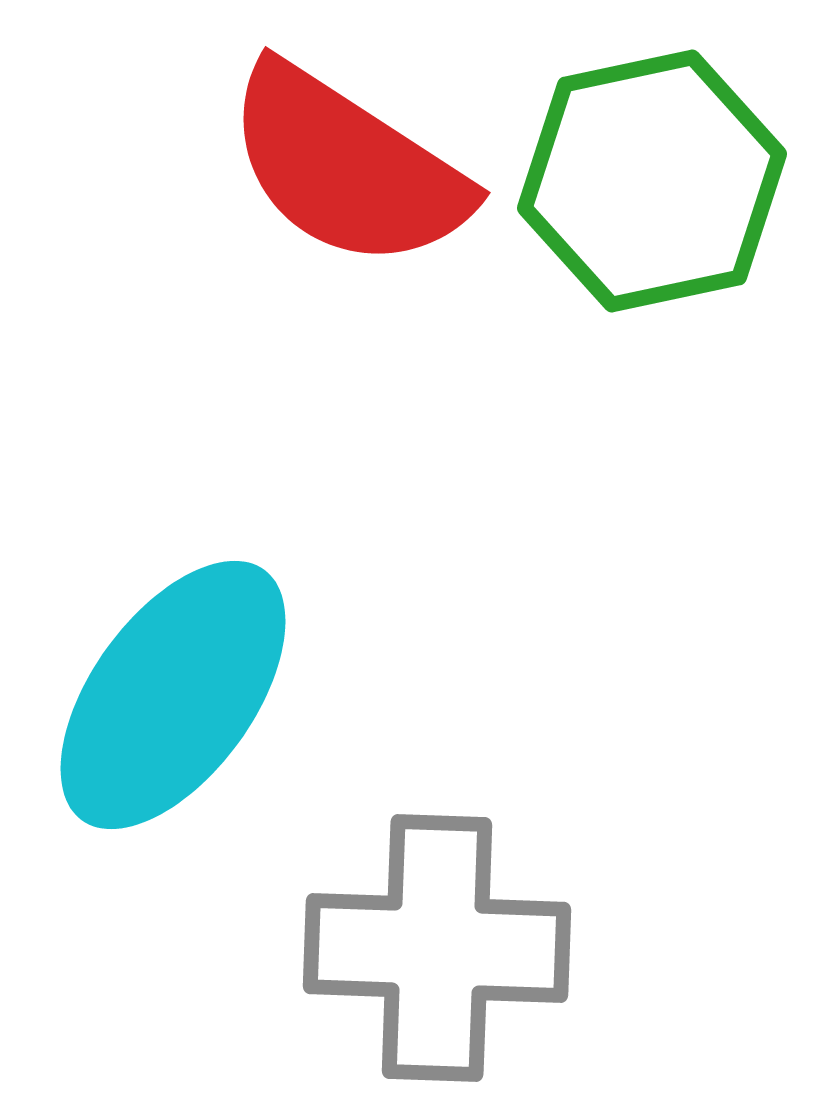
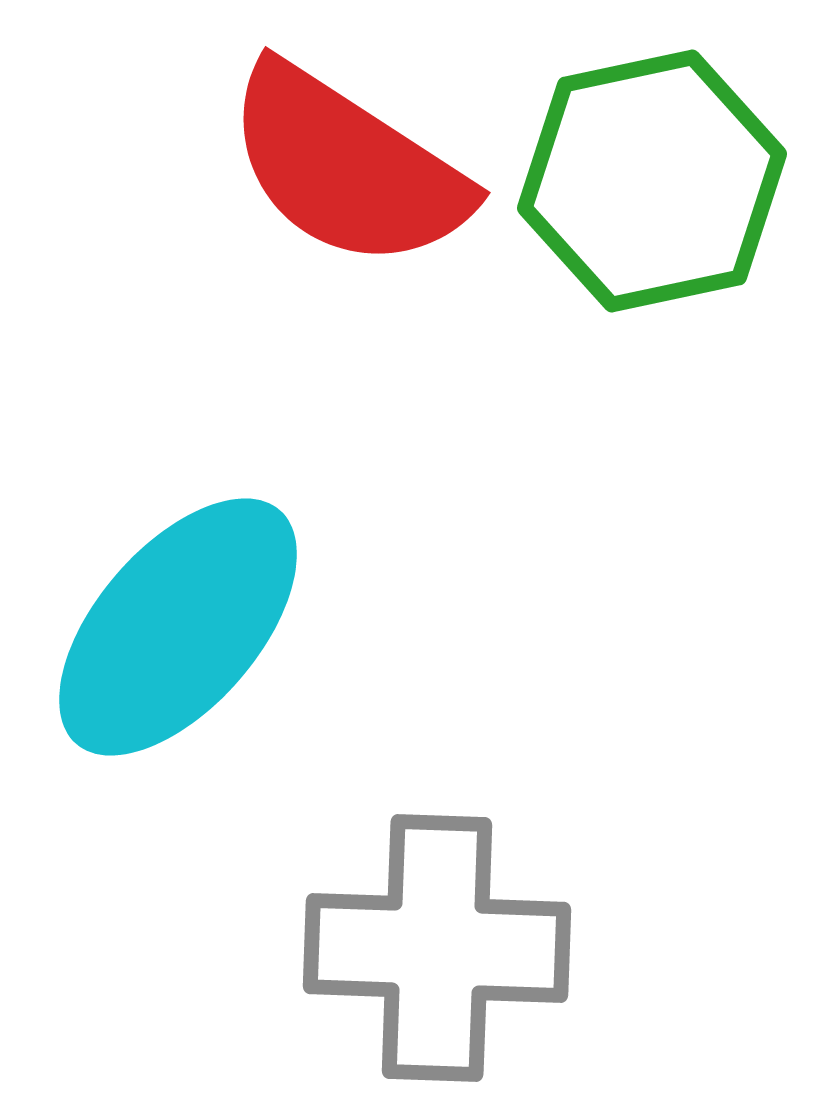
cyan ellipse: moved 5 px right, 68 px up; rotated 5 degrees clockwise
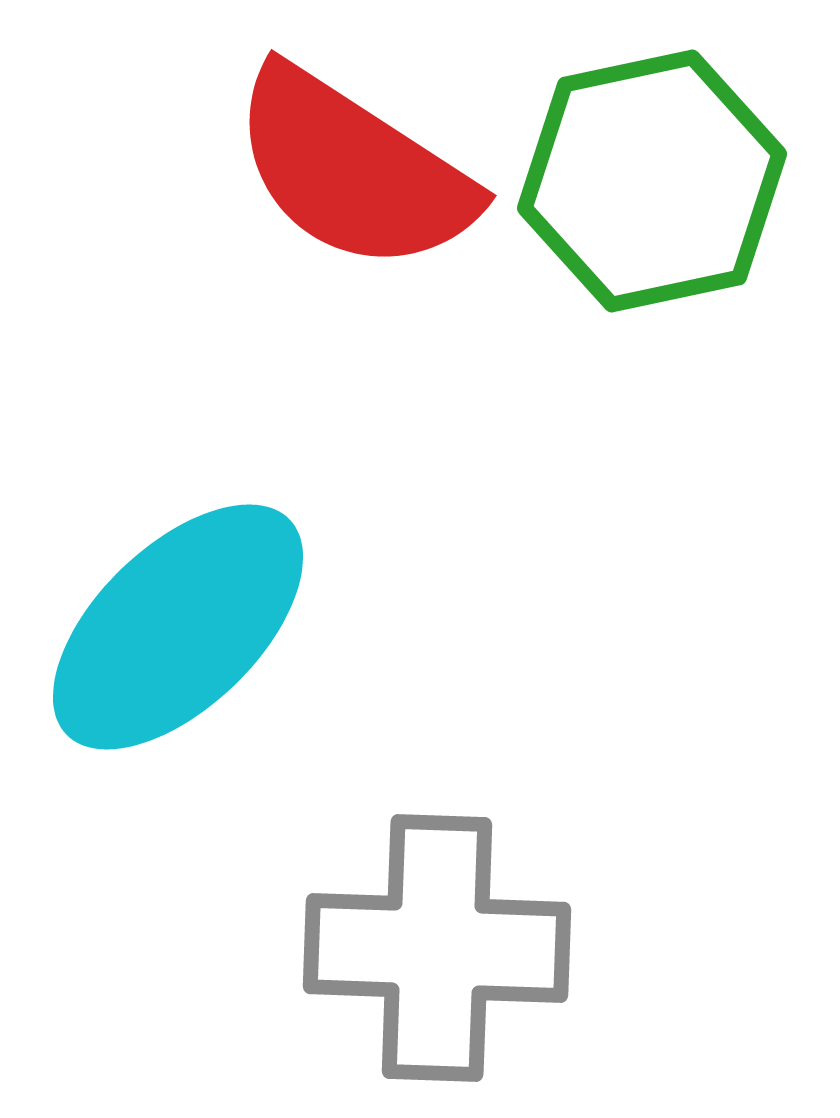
red semicircle: moved 6 px right, 3 px down
cyan ellipse: rotated 5 degrees clockwise
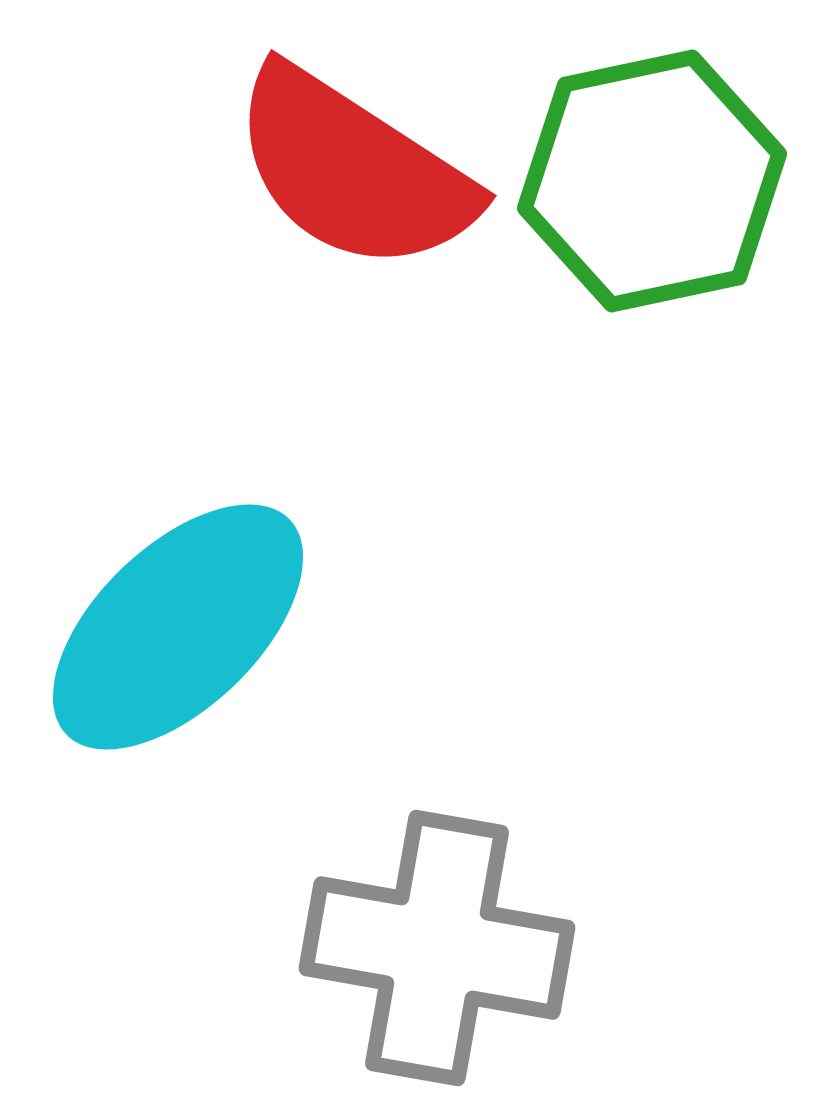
gray cross: rotated 8 degrees clockwise
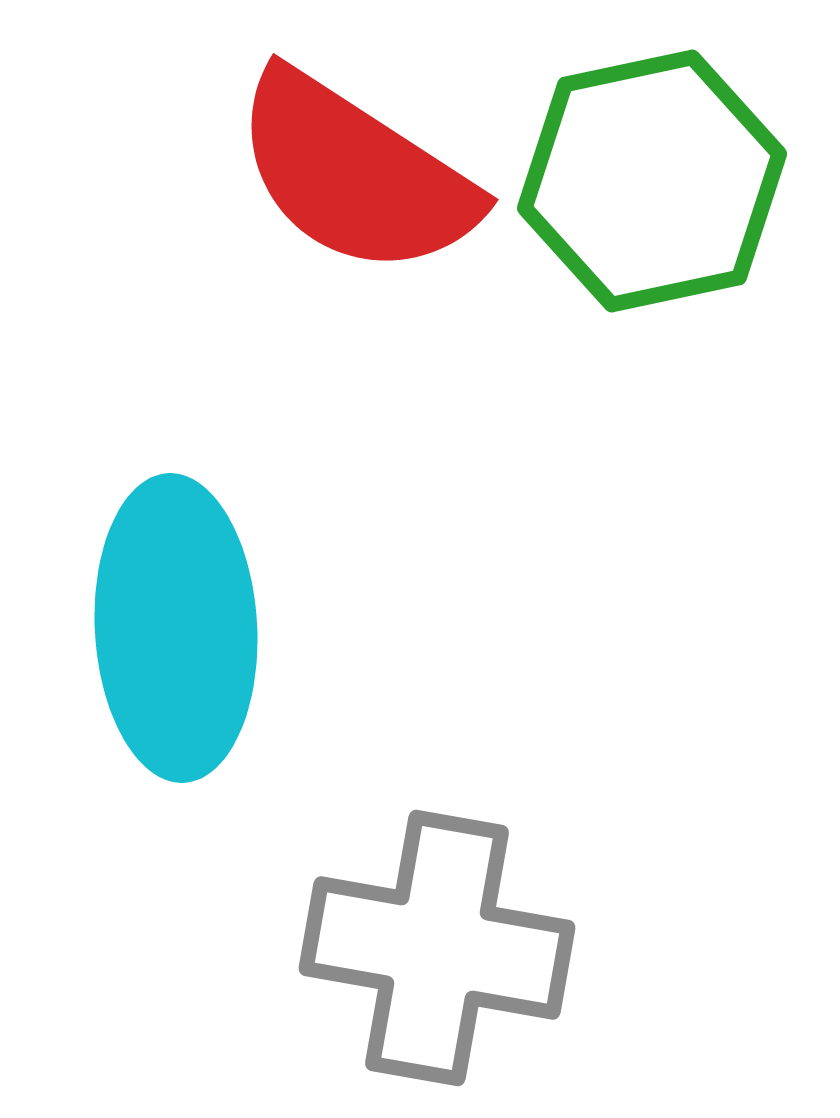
red semicircle: moved 2 px right, 4 px down
cyan ellipse: moved 2 px left, 1 px down; rotated 49 degrees counterclockwise
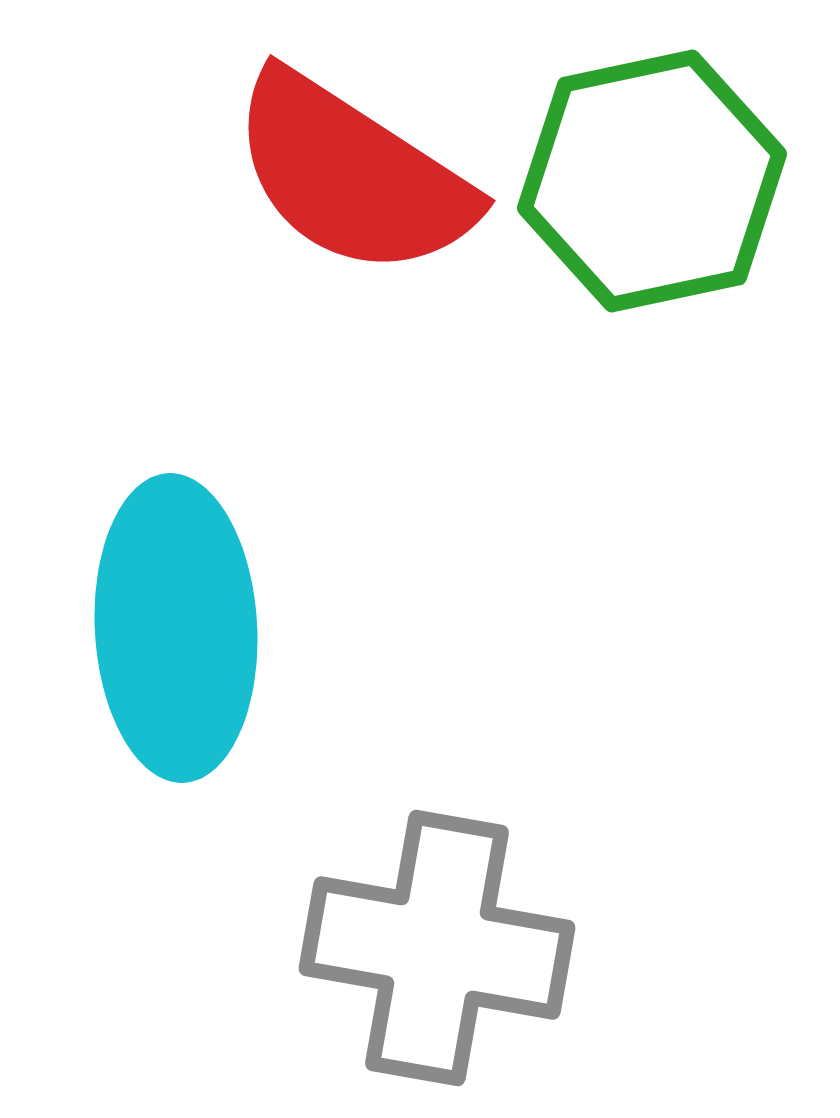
red semicircle: moved 3 px left, 1 px down
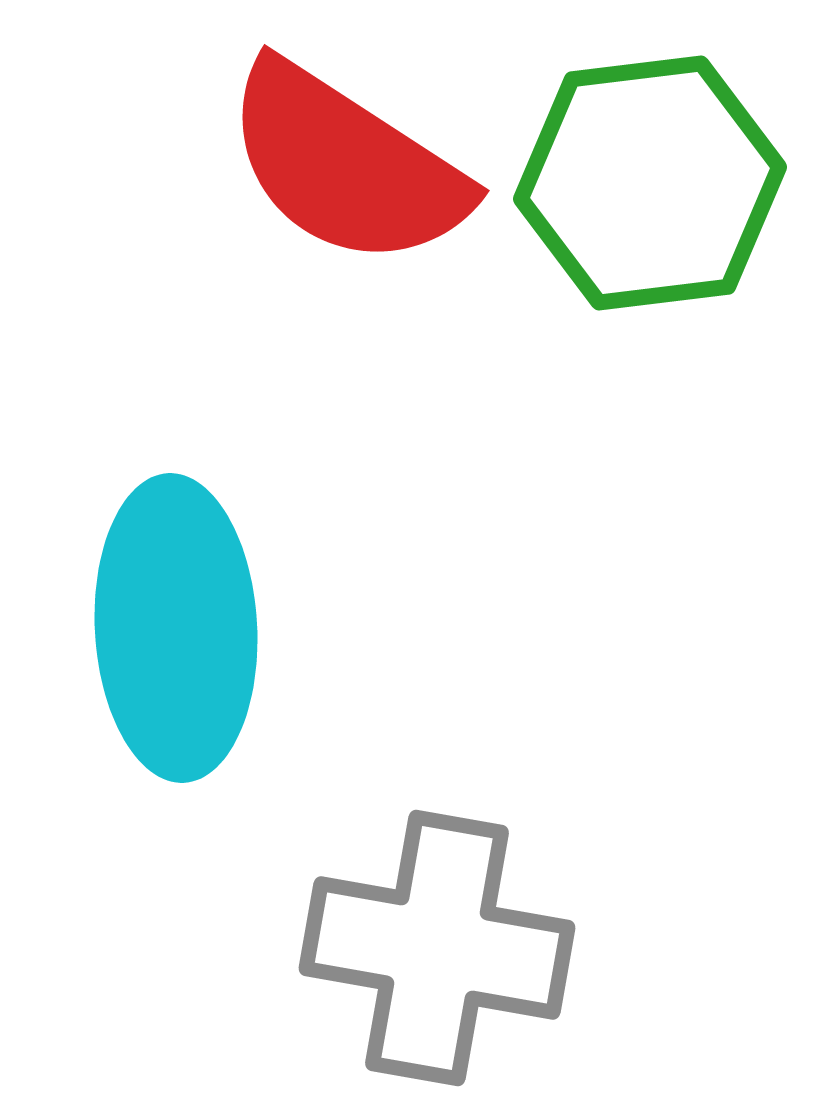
red semicircle: moved 6 px left, 10 px up
green hexagon: moved 2 px left, 2 px down; rotated 5 degrees clockwise
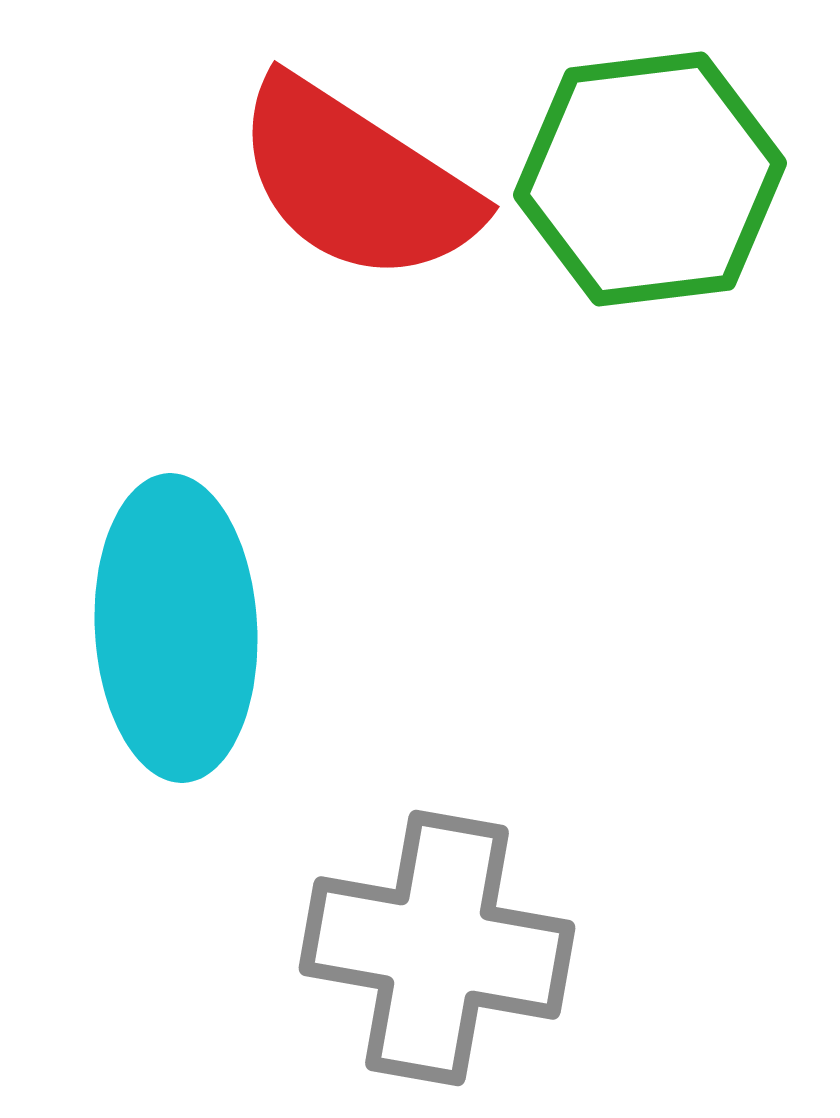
red semicircle: moved 10 px right, 16 px down
green hexagon: moved 4 px up
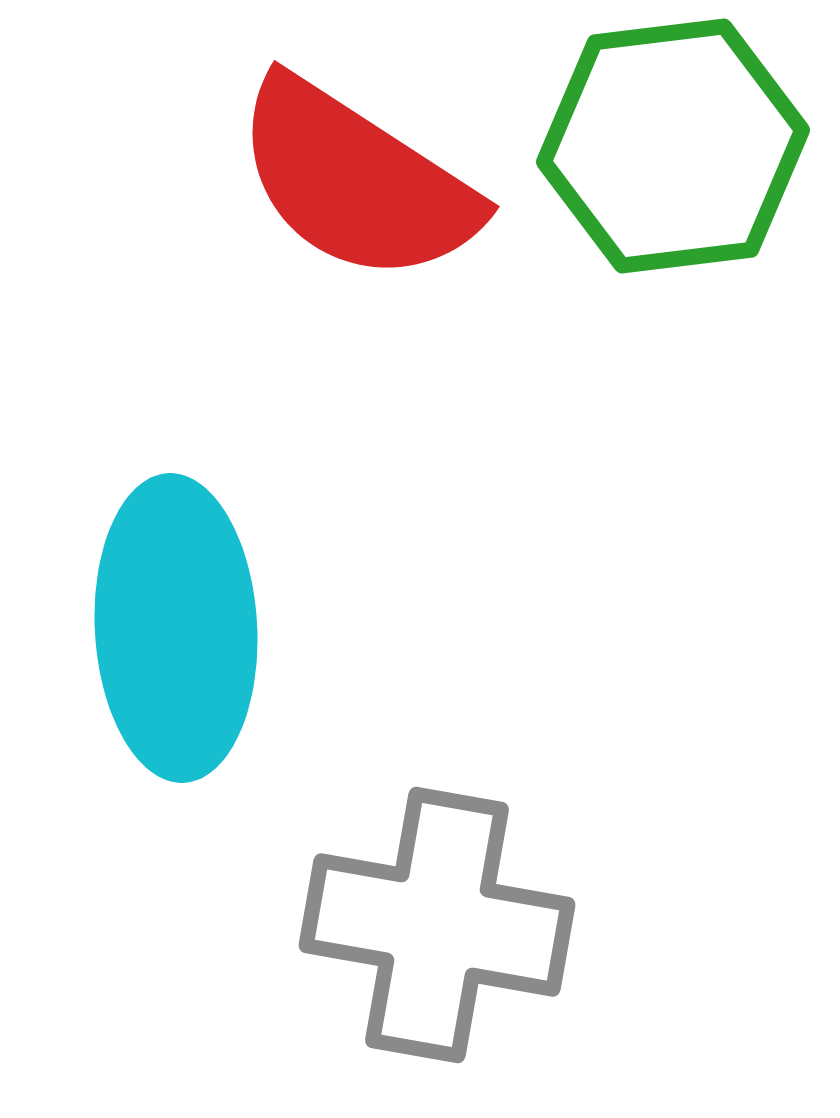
green hexagon: moved 23 px right, 33 px up
gray cross: moved 23 px up
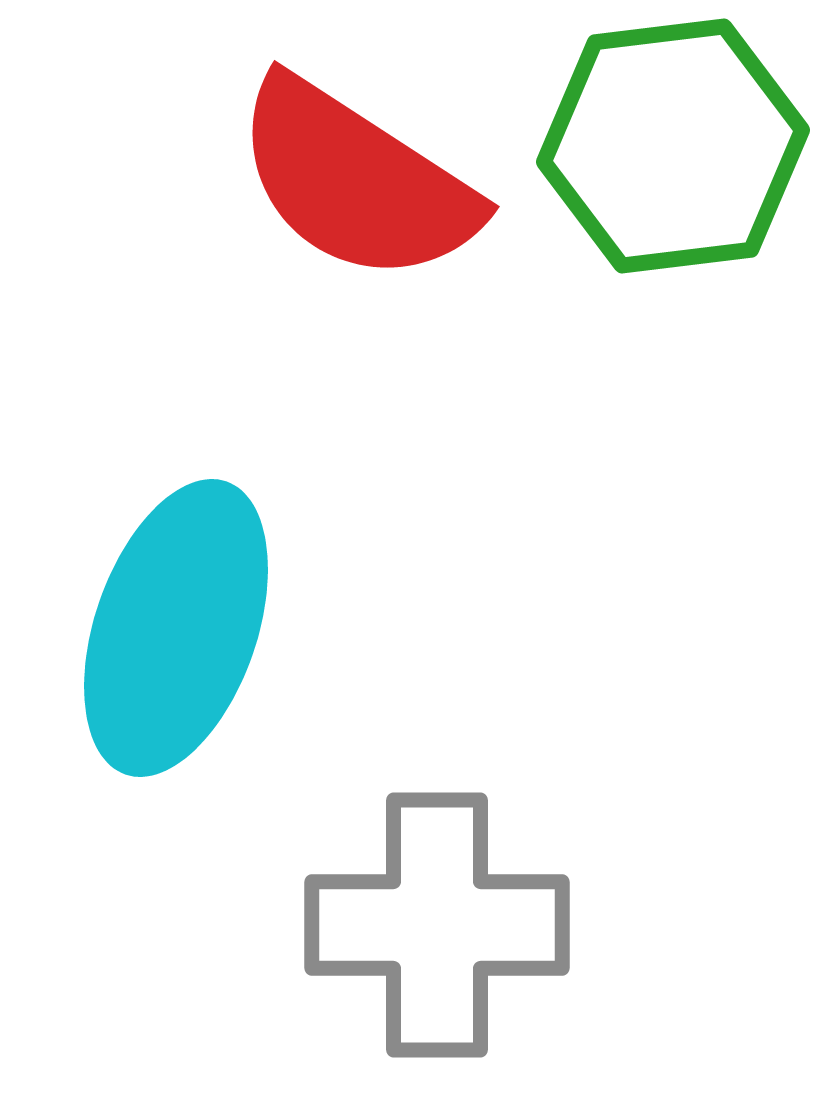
cyan ellipse: rotated 22 degrees clockwise
gray cross: rotated 10 degrees counterclockwise
